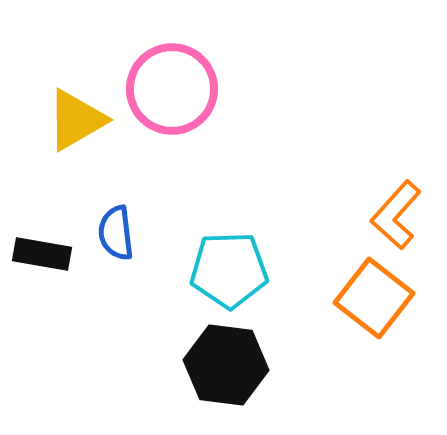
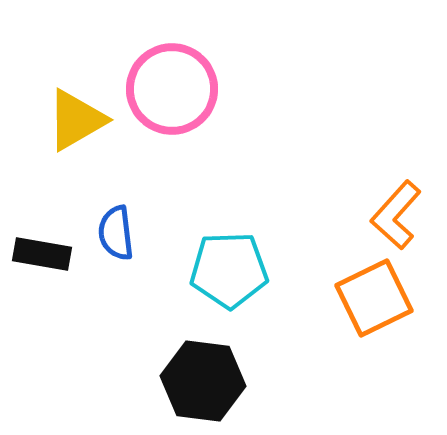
orange square: rotated 26 degrees clockwise
black hexagon: moved 23 px left, 16 px down
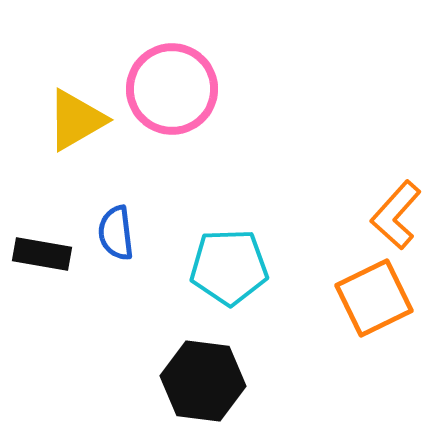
cyan pentagon: moved 3 px up
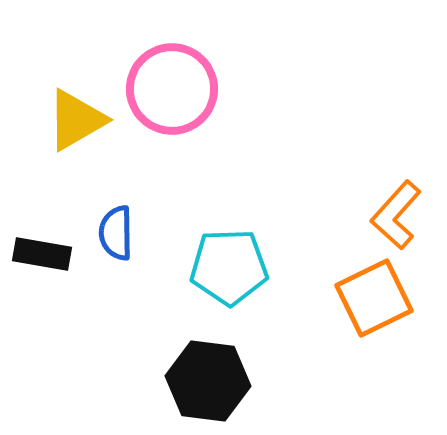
blue semicircle: rotated 6 degrees clockwise
black hexagon: moved 5 px right
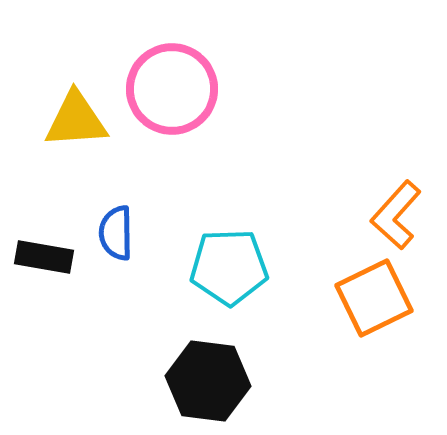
yellow triangle: rotated 26 degrees clockwise
black rectangle: moved 2 px right, 3 px down
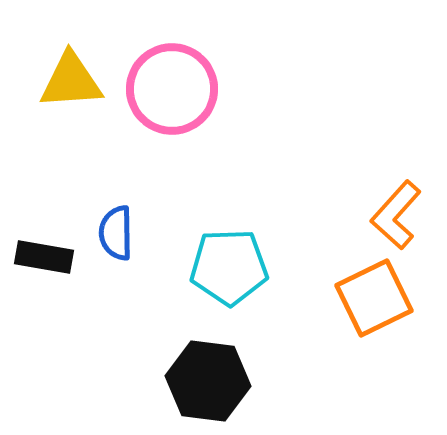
yellow triangle: moved 5 px left, 39 px up
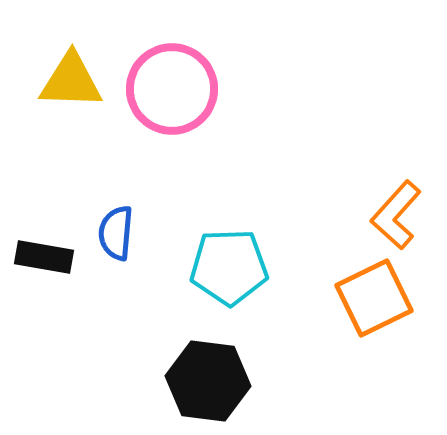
yellow triangle: rotated 6 degrees clockwise
blue semicircle: rotated 6 degrees clockwise
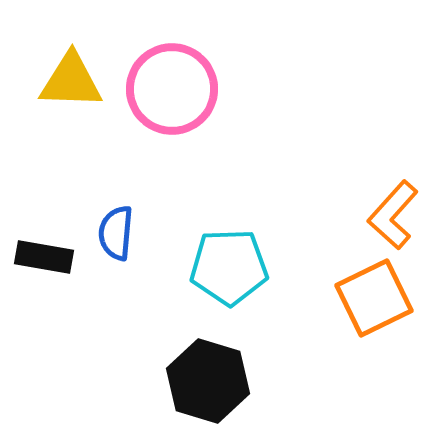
orange L-shape: moved 3 px left
black hexagon: rotated 10 degrees clockwise
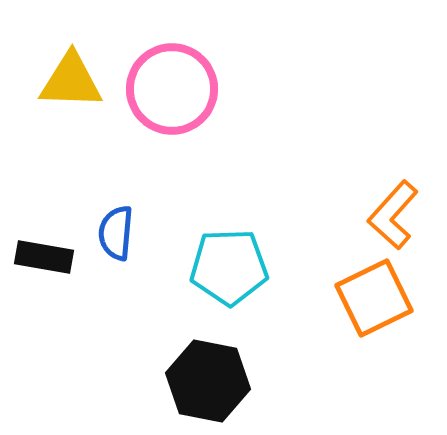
black hexagon: rotated 6 degrees counterclockwise
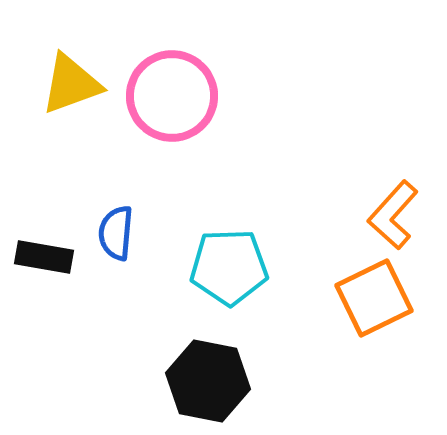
yellow triangle: moved 3 px down; rotated 22 degrees counterclockwise
pink circle: moved 7 px down
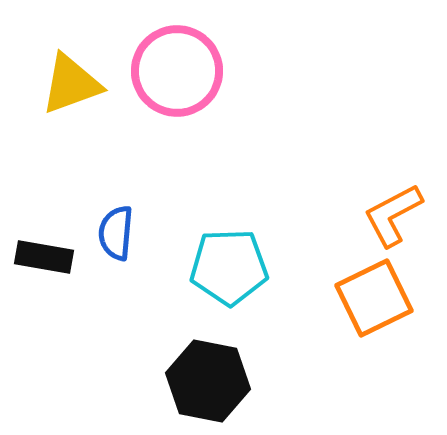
pink circle: moved 5 px right, 25 px up
orange L-shape: rotated 20 degrees clockwise
